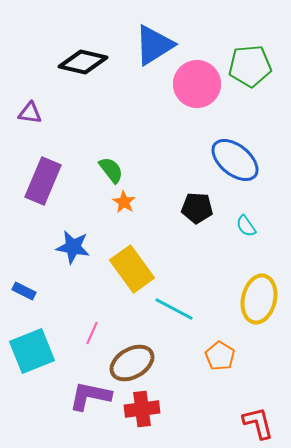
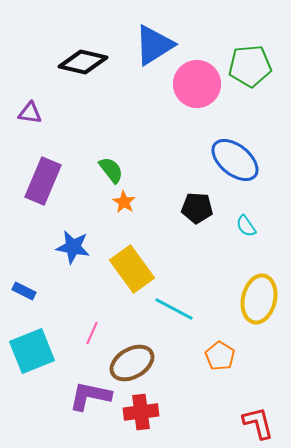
red cross: moved 1 px left, 3 px down
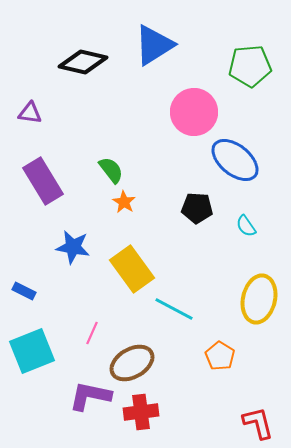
pink circle: moved 3 px left, 28 px down
purple rectangle: rotated 54 degrees counterclockwise
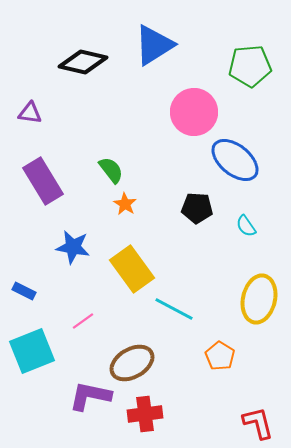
orange star: moved 1 px right, 2 px down
pink line: moved 9 px left, 12 px up; rotated 30 degrees clockwise
red cross: moved 4 px right, 2 px down
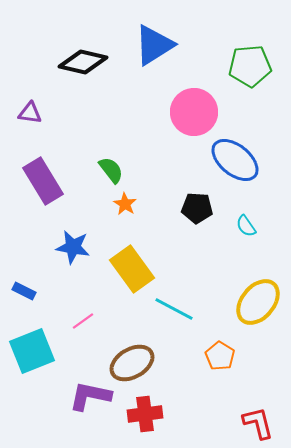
yellow ellipse: moved 1 px left, 3 px down; rotated 27 degrees clockwise
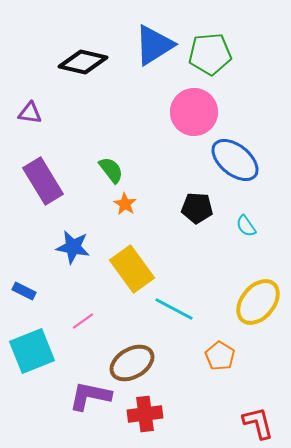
green pentagon: moved 40 px left, 12 px up
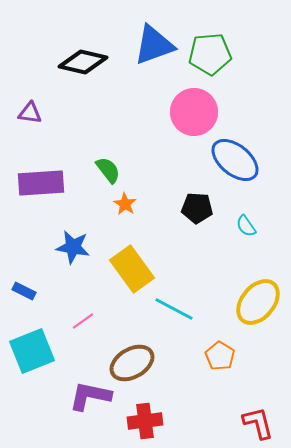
blue triangle: rotated 12 degrees clockwise
green semicircle: moved 3 px left
purple rectangle: moved 2 px left, 2 px down; rotated 63 degrees counterclockwise
red cross: moved 7 px down
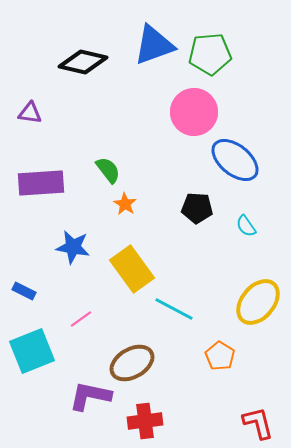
pink line: moved 2 px left, 2 px up
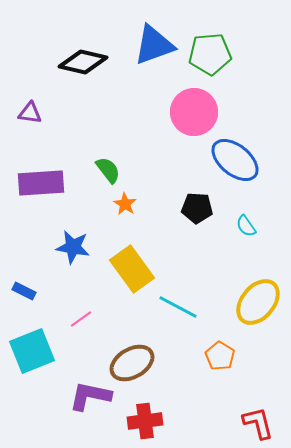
cyan line: moved 4 px right, 2 px up
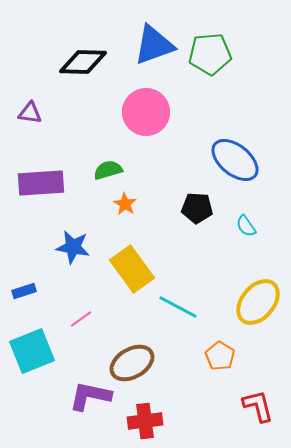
black diamond: rotated 12 degrees counterclockwise
pink circle: moved 48 px left
green semicircle: rotated 68 degrees counterclockwise
blue rectangle: rotated 45 degrees counterclockwise
red L-shape: moved 17 px up
